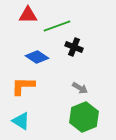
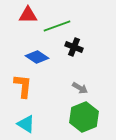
orange L-shape: rotated 95 degrees clockwise
cyan triangle: moved 5 px right, 3 px down
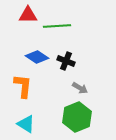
green line: rotated 16 degrees clockwise
black cross: moved 8 px left, 14 px down
green hexagon: moved 7 px left
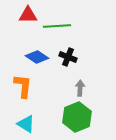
black cross: moved 2 px right, 4 px up
gray arrow: rotated 119 degrees counterclockwise
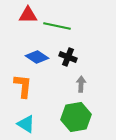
green line: rotated 16 degrees clockwise
gray arrow: moved 1 px right, 4 px up
green hexagon: moved 1 px left; rotated 12 degrees clockwise
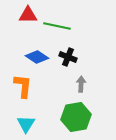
cyan triangle: rotated 30 degrees clockwise
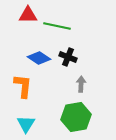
blue diamond: moved 2 px right, 1 px down
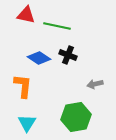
red triangle: moved 2 px left; rotated 12 degrees clockwise
black cross: moved 2 px up
gray arrow: moved 14 px right; rotated 105 degrees counterclockwise
cyan triangle: moved 1 px right, 1 px up
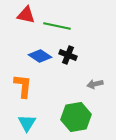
blue diamond: moved 1 px right, 2 px up
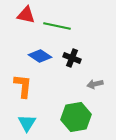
black cross: moved 4 px right, 3 px down
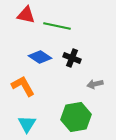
blue diamond: moved 1 px down
orange L-shape: rotated 35 degrees counterclockwise
cyan triangle: moved 1 px down
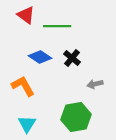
red triangle: rotated 24 degrees clockwise
green line: rotated 12 degrees counterclockwise
black cross: rotated 18 degrees clockwise
